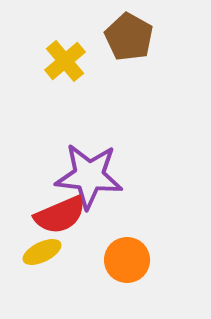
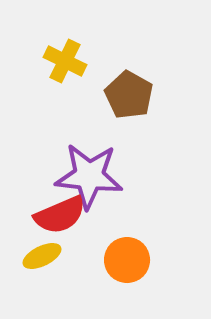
brown pentagon: moved 58 px down
yellow cross: rotated 24 degrees counterclockwise
yellow ellipse: moved 4 px down
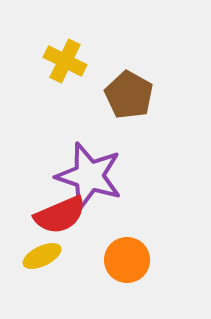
purple star: rotated 12 degrees clockwise
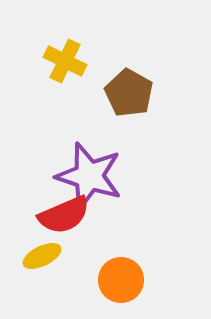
brown pentagon: moved 2 px up
red semicircle: moved 4 px right
orange circle: moved 6 px left, 20 px down
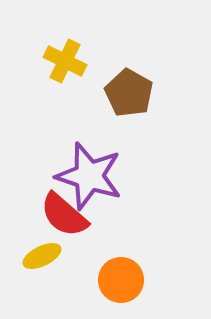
red semicircle: rotated 64 degrees clockwise
